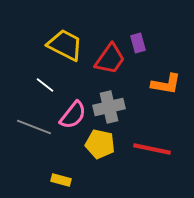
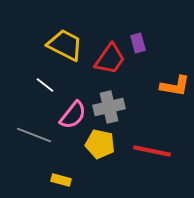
orange L-shape: moved 9 px right, 2 px down
gray line: moved 8 px down
red line: moved 2 px down
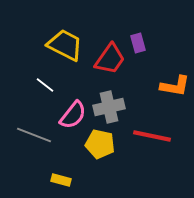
red line: moved 15 px up
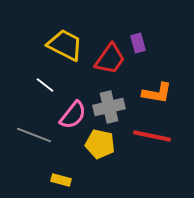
orange L-shape: moved 18 px left, 7 px down
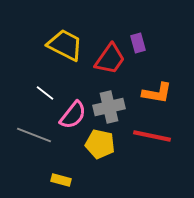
white line: moved 8 px down
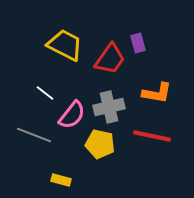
pink semicircle: moved 1 px left
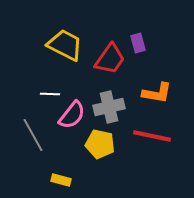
white line: moved 5 px right, 1 px down; rotated 36 degrees counterclockwise
gray line: moved 1 px left; rotated 40 degrees clockwise
